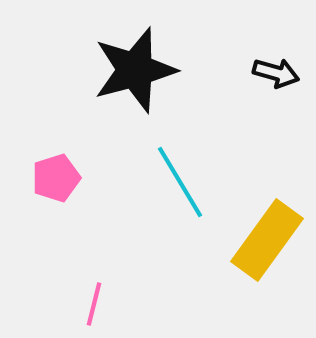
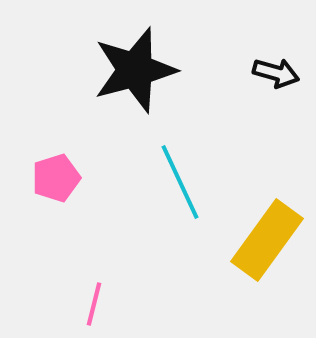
cyan line: rotated 6 degrees clockwise
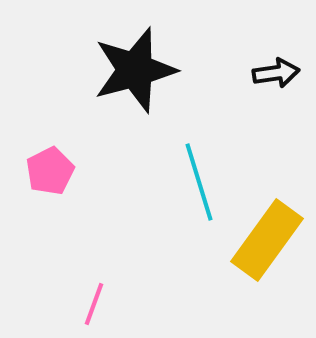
black arrow: rotated 24 degrees counterclockwise
pink pentagon: moved 6 px left, 7 px up; rotated 9 degrees counterclockwise
cyan line: moved 19 px right; rotated 8 degrees clockwise
pink line: rotated 6 degrees clockwise
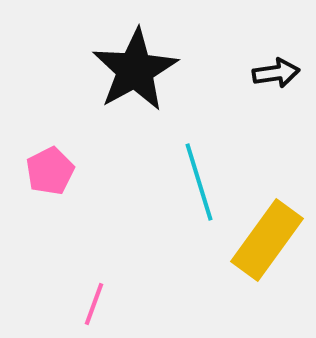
black star: rotated 14 degrees counterclockwise
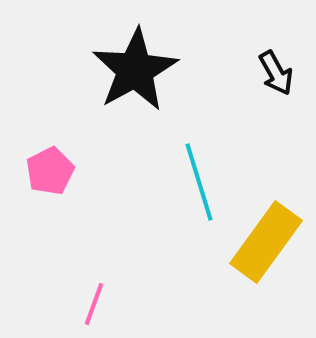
black arrow: rotated 69 degrees clockwise
yellow rectangle: moved 1 px left, 2 px down
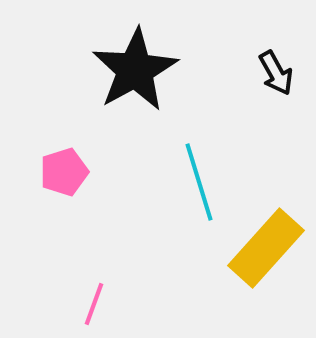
pink pentagon: moved 14 px right, 1 px down; rotated 9 degrees clockwise
yellow rectangle: moved 6 px down; rotated 6 degrees clockwise
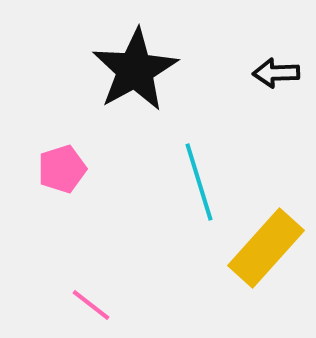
black arrow: rotated 117 degrees clockwise
pink pentagon: moved 2 px left, 3 px up
pink line: moved 3 px left, 1 px down; rotated 72 degrees counterclockwise
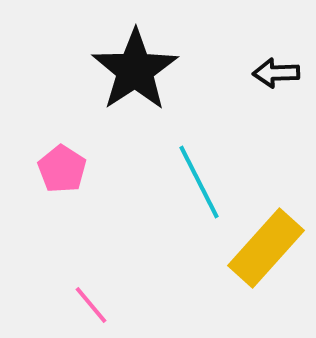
black star: rotated 4 degrees counterclockwise
pink pentagon: rotated 21 degrees counterclockwise
cyan line: rotated 10 degrees counterclockwise
pink line: rotated 12 degrees clockwise
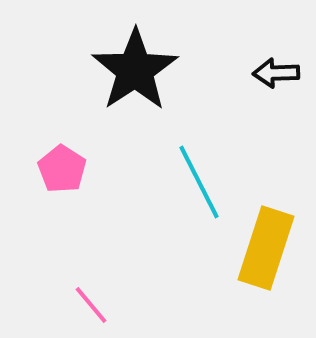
yellow rectangle: rotated 24 degrees counterclockwise
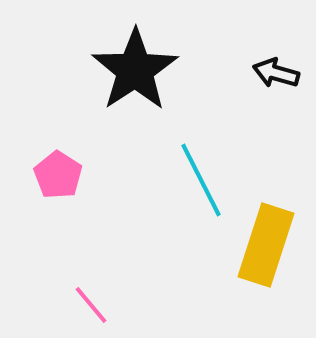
black arrow: rotated 18 degrees clockwise
pink pentagon: moved 4 px left, 6 px down
cyan line: moved 2 px right, 2 px up
yellow rectangle: moved 3 px up
